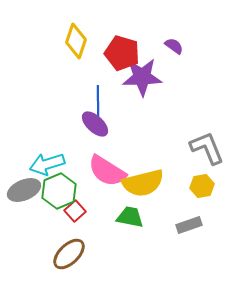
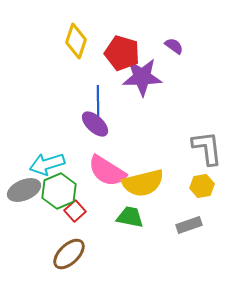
gray L-shape: rotated 15 degrees clockwise
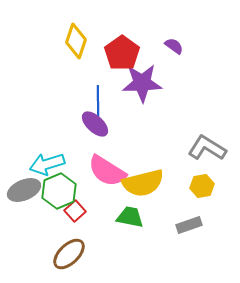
red pentagon: rotated 20 degrees clockwise
purple star: moved 6 px down
gray L-shape: rotated 51 degrees counterclockwise
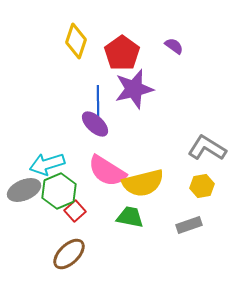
purple star: moved 8 px left, 6 px down; rotated 12 degrees counterclockwise
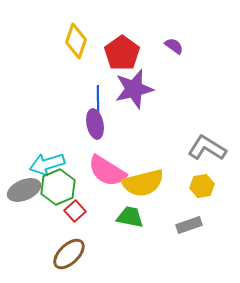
purple ellipse: rotated 36 degrees clockwise
green hexagon: moved 1 px left, 4 px up
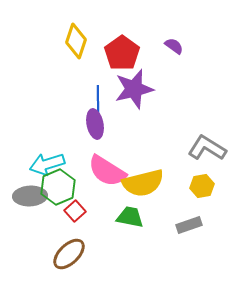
gray ellipse: moved 6 px right, 6 px down; rotated 20 degrees clockwise
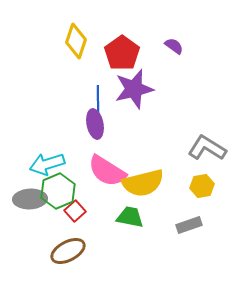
green hexagon: moved 4 px down
gray ellipse: moved 3 px down
brown ellipse: moved 1 px left, 3 px up; rotated 16 degrees clockwise
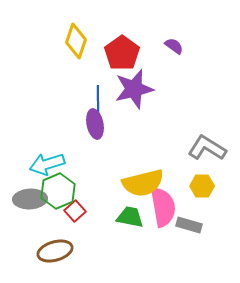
pink semicircle: moved 56 px right, 36 px down; rotated 132 degrees counterclockwise
yellow hexagon: rotated 10 degrees clockwise
gray rectangle: rotated 35 degrees clockwise
brown ellipse: moved 13 px left; rotated 12 degrees clockwise
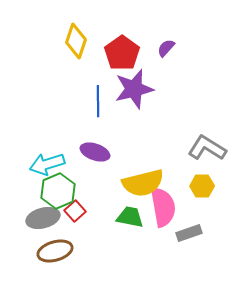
purple semicircle: moved 8 px left, 2 px down; rotated 84 degrees counterclockwise
purple ellipse: moved 28 px down; rotated 60 degrees counterclockwise
gray ellipse: moved 13 px right, 19 px down; rotated 12 degrees counterclockwise
gray rectangle: moved 8 px down; rotated 35 degrees counterclockwise
